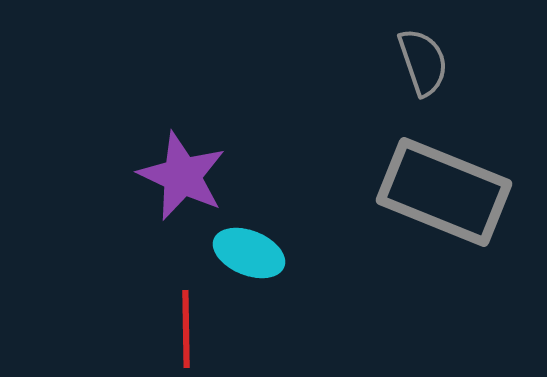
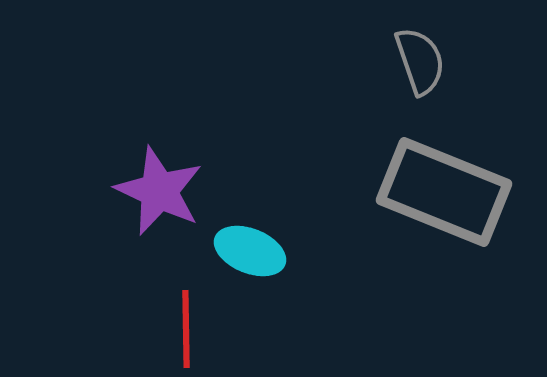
gray semicircle: moved 3 px left, 1 px up
purple star: moved 23 px left, 15 px down
cyan ellipse: moved 1 px right, 2 px up
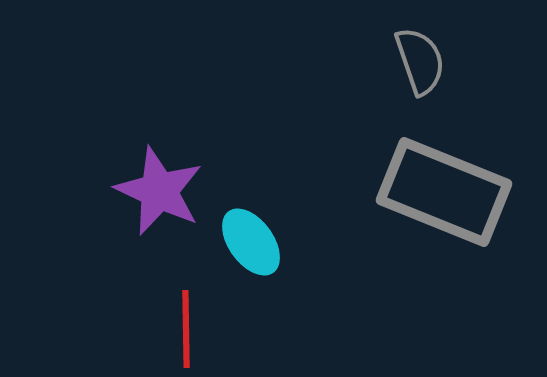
cyan ellipse: moved 1 px right, 9 px up; rotated 32 degrees clockwise
